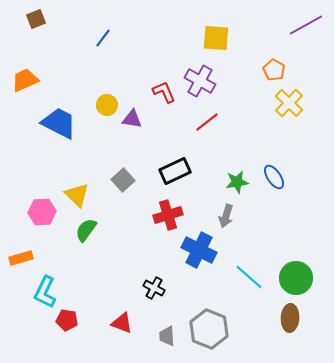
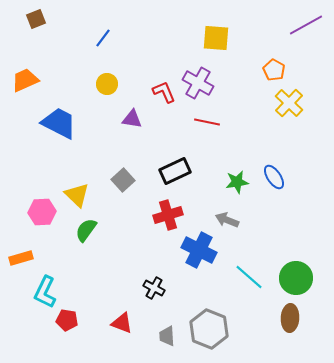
purple cross: moved 2 px left, 2 px down
yellow circle: moved 21 px up
red line: rotated 50 degrees clockwise
gray arrow: moved 1 px right, 4 px down; rotated 95 degrees clockwise
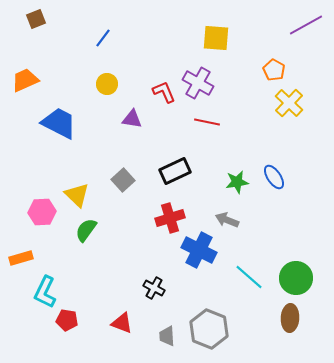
red cross: moved 2 px right, 3 px down
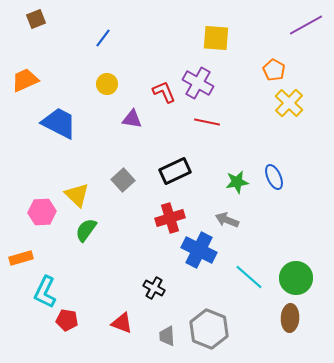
blue ellipse: rotated 10 degrees clockwise
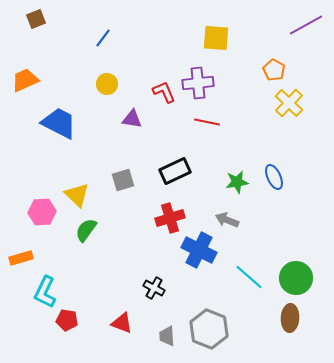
purple cross: rotated 36 degrees counterclockwise
gray square: rotated 25 degrees clockwise
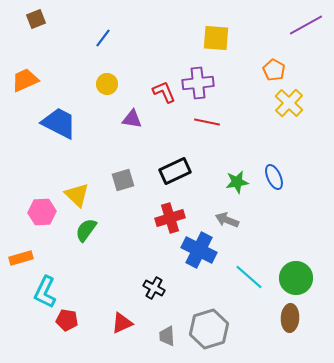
red triangle: rotated 45 degrees counterclockwise
gray hexagon: rotated 21 degrees clockwise
